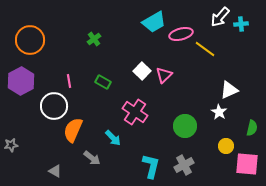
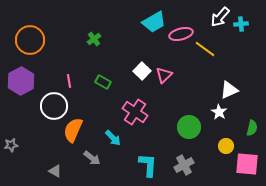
green circle: moved 4 px right, 1 px down
cyan L-shape: moved 3 px left, 1 px up; rotated 10 degrees counterclockwise
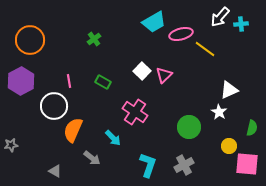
yellow circle: moved 3 px right
cyan L-shape: rotated 15 degrees clockwise
